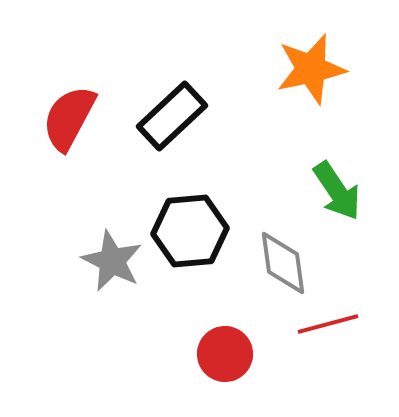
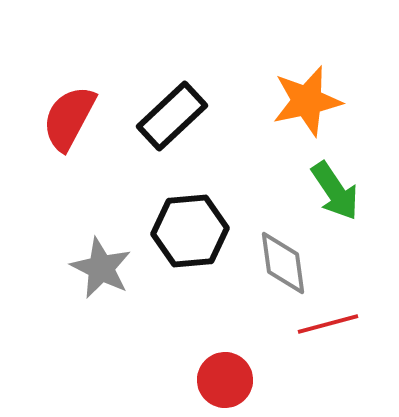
orange star: moved 4 px left, 32 px down
green arrow: moved 2 px left
gray star: moved 11 px left, 7 px down
red circle: moved 26 px down
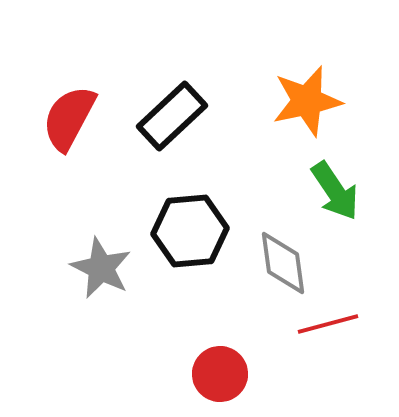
red circle: moved 5 px left, 6 px up
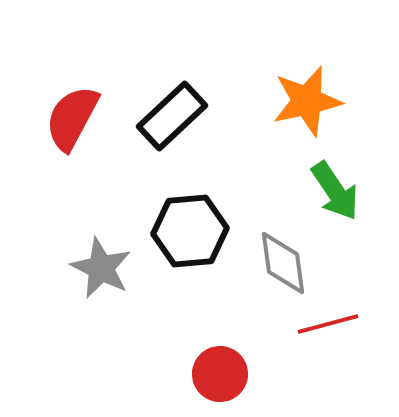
red semicircle: moved 3 px right
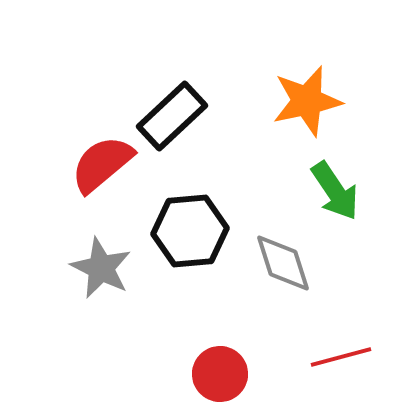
red semicircle: moved 30 px right, 46 px down; rotated 22 degrees clockwise
gray diamond: rotated 10 degrees counterclockwise
red line: moved 13 px right, 33 px down
